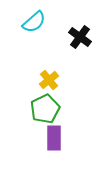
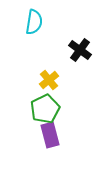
cyan semicircle: rotated 40 degrees counterclockwise
black cross: moved 13 px down
purple rectangle: moved 4 px left, 3 px up; rotated 15 degrees counterclockwise
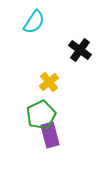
cyan semicircle: rotated 25 degrees clockwise
yellow cross: moved 2 px down
green pentagon: moved 4 px left, 6 px down
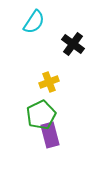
black cross: moved 7 px left, 6 px up
yellow cross: rotated 18 degrees clockwise
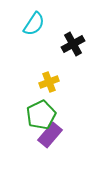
cyan semicircle: moved 2 px down
black cross: rotated 25 degrees clockwise
purple rectangle: rotated 55 degrees clockwise
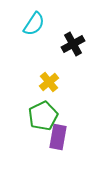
yellow cross: rotated 18 degrees counterclockwise
green pentagon: moved 2 px right, 1 px down
purple rectangle: moved 8 px right, 2 px down; rotated 30 degrees counterclockwise
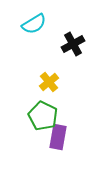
cyan semicircle: rotated 25 degrees clockwise
green pentagon: rotated 20 degrees counterclockwise
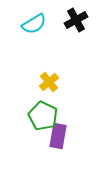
black cross: moved 3 px right, 24 px up
purple rectangle: moved 1 px up
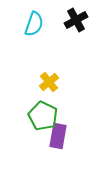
cyan semicircle: rotated 40 degrees counterclockwise
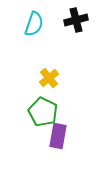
black cross: rotated 15 degrees clockwise
yellow cross: moved 4 px up
green pentagon: moved 4 px up
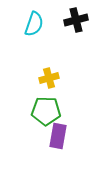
yellow cross: rotated 24 degrees clockwise
green pentagon: moved 3 px right, 1 px up; rotated 24 degrees counterclockwise
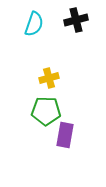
purple rectangle: moved 7 px right, 1 px up
